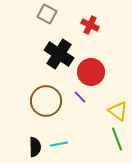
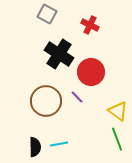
purple line: moved 3 px left
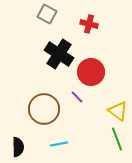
red cross: moved 1 px left, 1 px up; rotated 12 degrees counterclockwise
brown circle: moved 2 px left, 8 px down
black semicircle: moved 17 px left
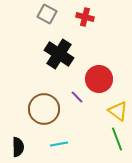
red cross: moved 4 px left, 7 px up
red circle: moved 8 px right, 7 px down
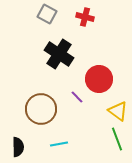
brown circle: moved 3 px left
